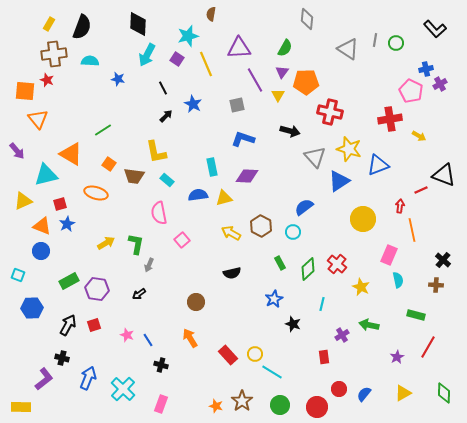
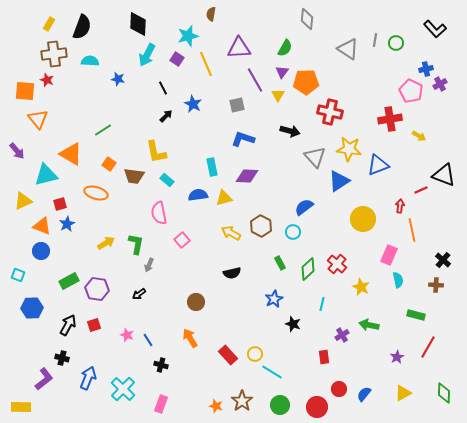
yellow star at (349, 149): rotated 10 degrees counterclockwise
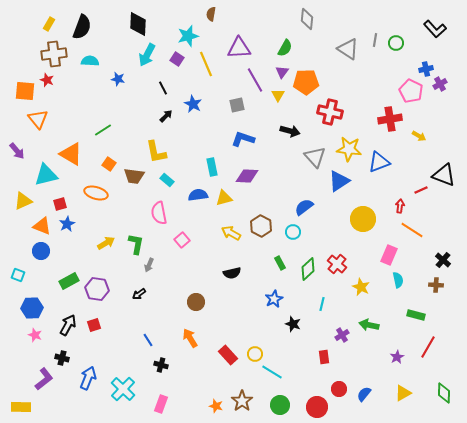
blue triangle at (378, 165): moved 1 px right, 3 px up
orange line at (412, 230): rotated 45 degrees counterclockwise
pink star at (127, 335): moved 92 px left
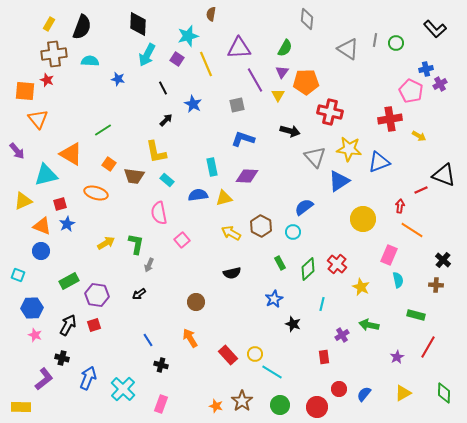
black arrow at (166, 116): moved 4 px down
purple hexagon at (97, 289): moved 6 px down
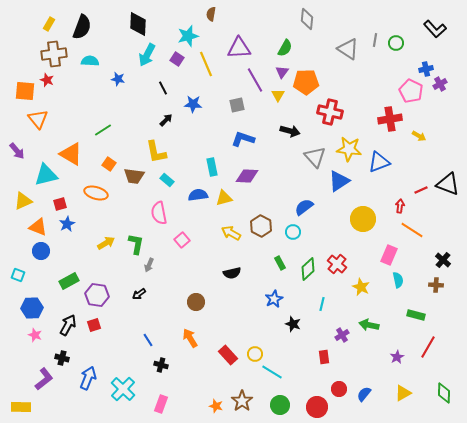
blue star at (193, 104): rotated 24 degrees counterclockwise
black triangle at (444, 175): moved 4 px right, 9 px down
orange triangle at (42, 226): moved 4 px left, 1 px down
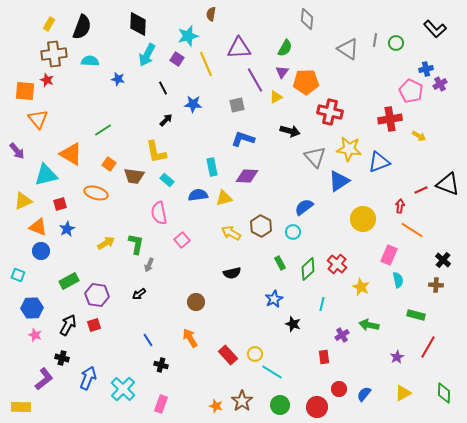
yellow triangle at (278, 95): moved 2 px left, 2 px down; rotated 32 degrees clockwise
blue star at (67, 224): moved 5 px down
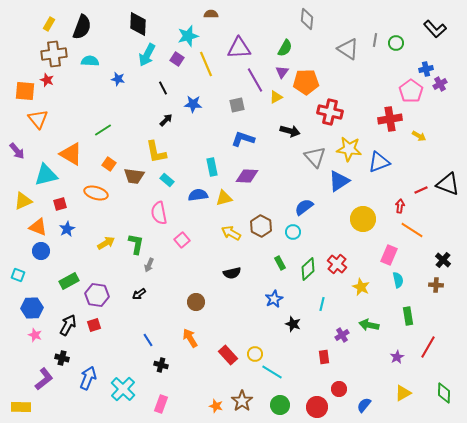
brown semicircle at (211, 14): rotated 80 degrees clockwise
pink pentagon at (411, 91): rotated 10 degrees clockwise
green rectangle at (416, 315): moved 8 px left, 1 px down; rotated 66 degrees clockwise
blue semicircle at (364, 394): moved 11 px down
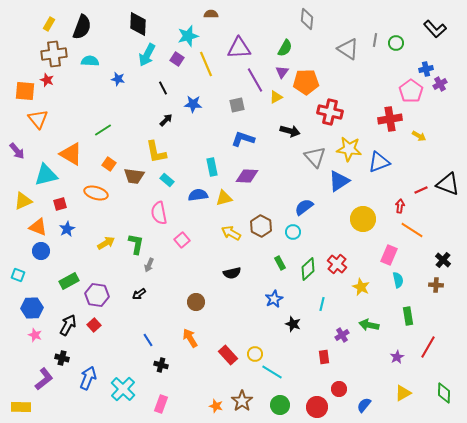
red square at (94, 325): rotated 24 degrees counterclockwise
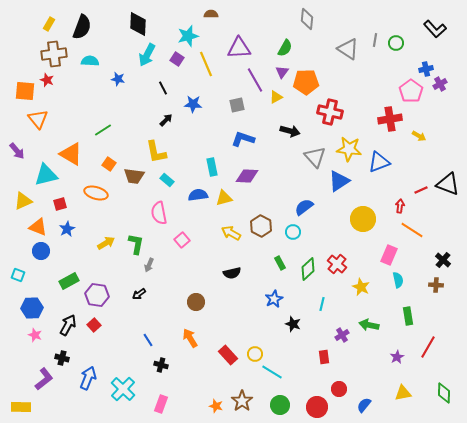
yellow triangle at (403, 393): rotated 18 degrees clockwise
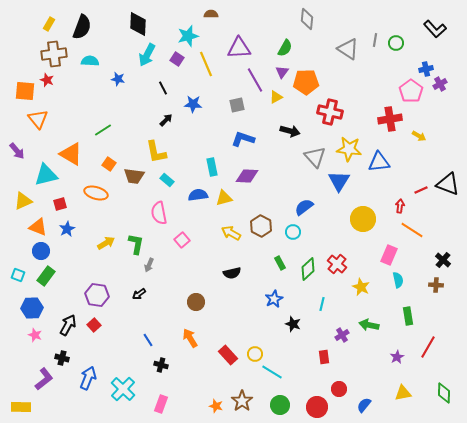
blue triangle at (379, 162): rotated 15 degrees clockwise
blue triangle at (339, 181): rotated 25 degrees counterclockwise
green rectangle at (69, 281): moved 23 px left, 5 px up; rotated 24 degrees counterclockwise
